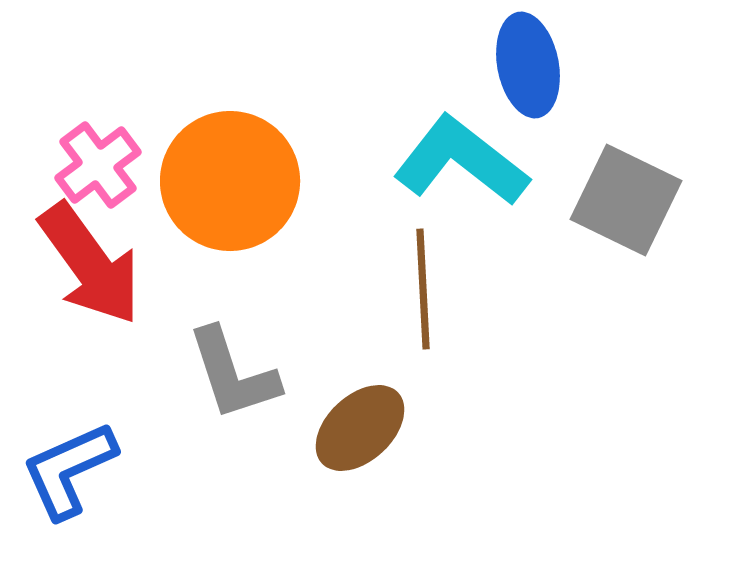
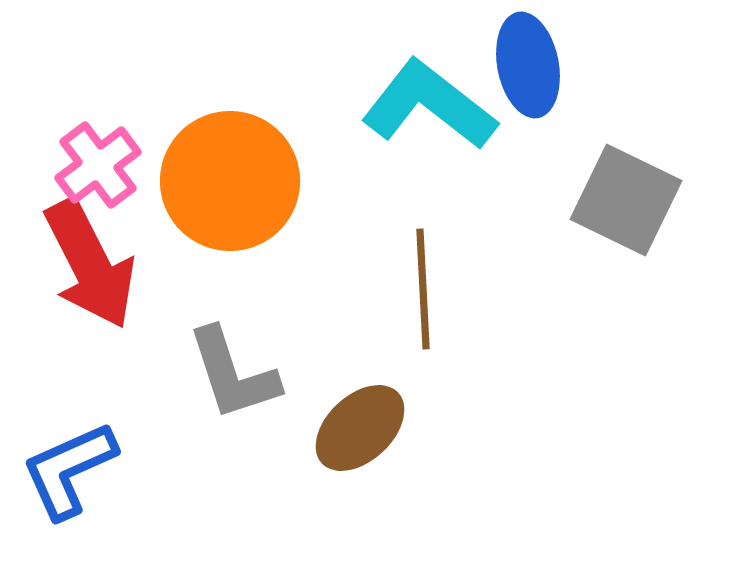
cyan L-shape: moved 32 px left, 56 px up
red arrow: rotated 9 degrees clockwise
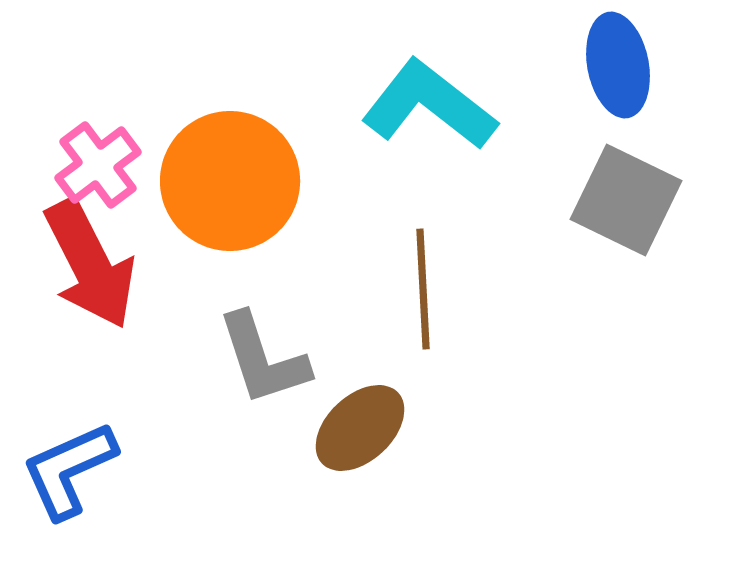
blue ellipse: moved 90 px right
gray L-shape: moved 30 px right, 15 px up
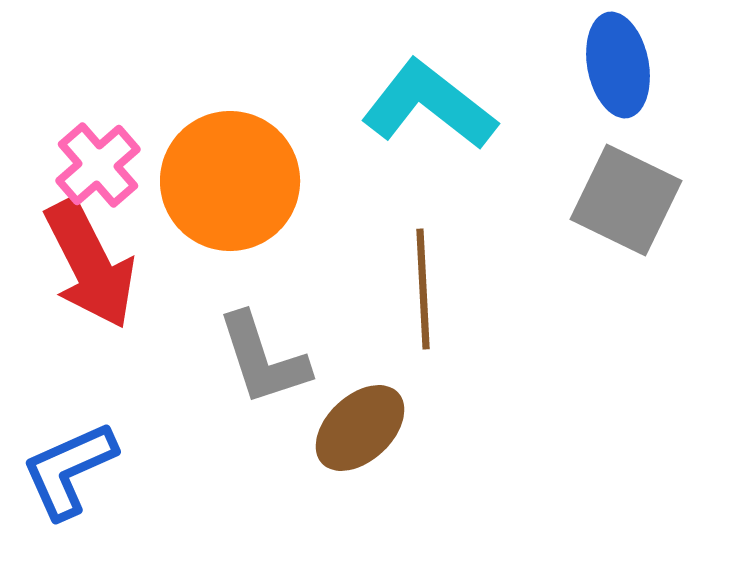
pink cross: rotated 4 degrees counterclockwise
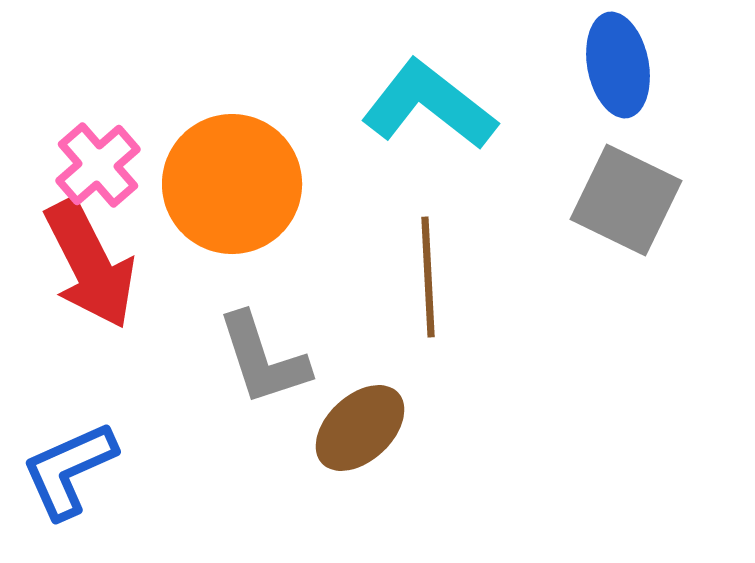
orange circle: moved 2 px right, 3 px down
brown line: moved 5 px right, 12 px up
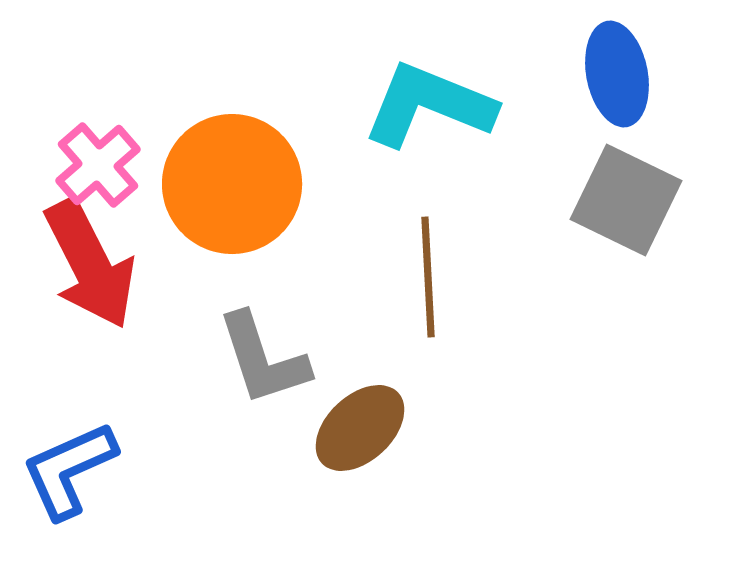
blue ellipse: moved 1 px left, 9 px down
cyan L-shape: rotated 16 degrees counterclockwise
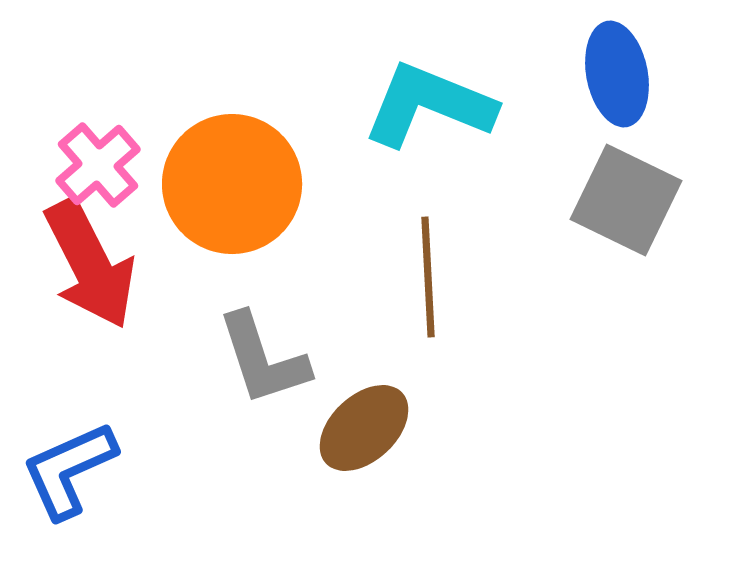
brown ellipse: moved 4 px right
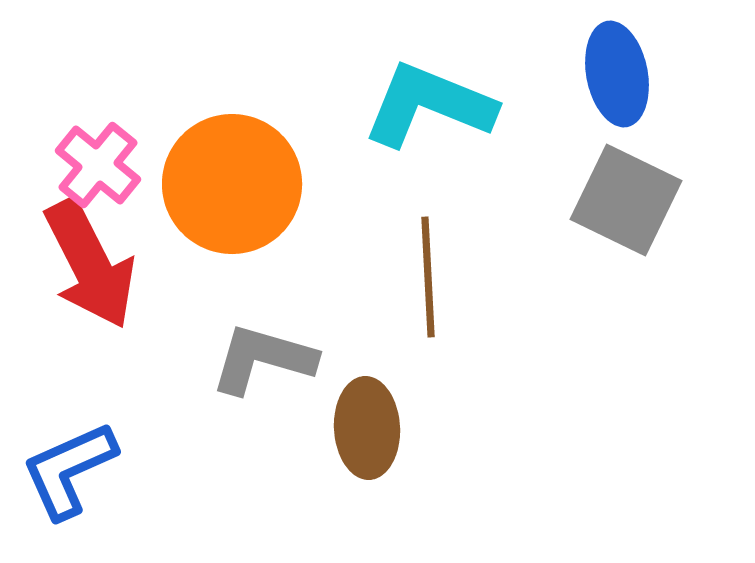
pink cross: rotated 10 degrees counterclockwise
gray L-shape: rotated 124 degrees clockwise
brown ellipse: moved 3 px right; rotated 50 degrees counterclockwise
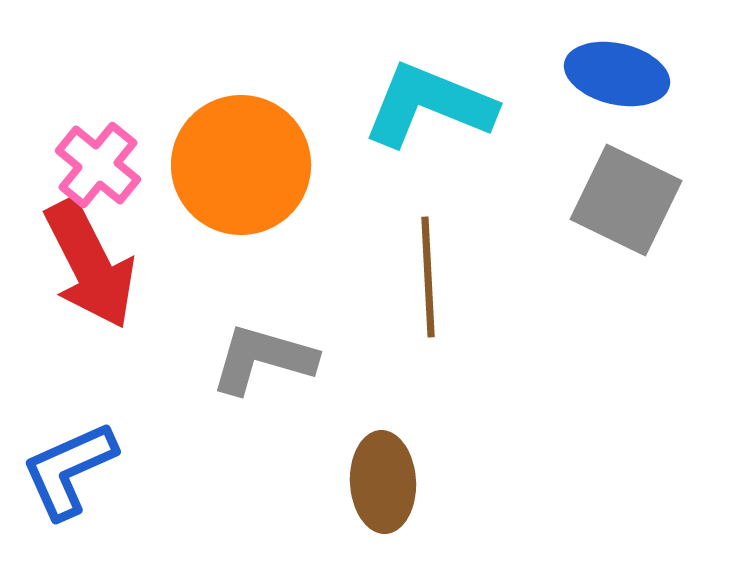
blue ellipse: rotated 66 degrees counterclockwise
orange circle: moved 9 px right, 19 px up
brown ellipse: moved 16 px right, 54 px down
